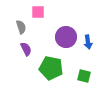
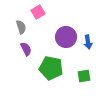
pink square: rotated 32 degrees counterclockwise
green square: rotated 24 degrees counterclockwise
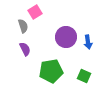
pink square: moved 3 px left
gray semicircle: moved 2 px right, 1 px up
purple semicircle: moved 1 px left
green pentagon: moved 3 px down; rotated 20 degrees counterclockwise
green square: rotated 32 degrees clockwise
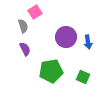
green square: moved 1 px left, 1 px down
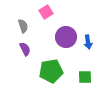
pink square: moved 11 px right
green square: moved 2 px right; rotated 24 degrees counterclockwise
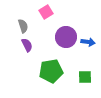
blue arrow: rotated 72 degrees counterclockwise
purple semicircle: moved 2 px right, 4 px up
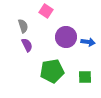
pink square: moved 1 px up; rotated 24 degrees counterclockwise
green pentagon: moved 1 px right
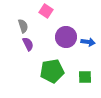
purple semicircle: moved 1 px right, 1 px up
